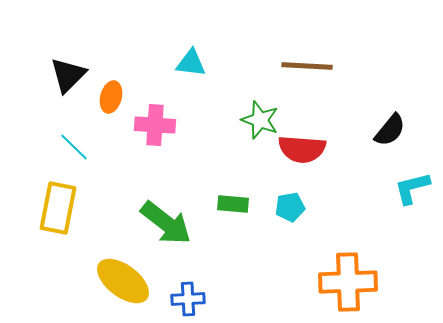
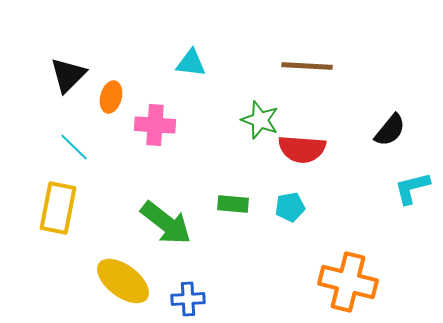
orange cross: rotated 16 degrees clockwise
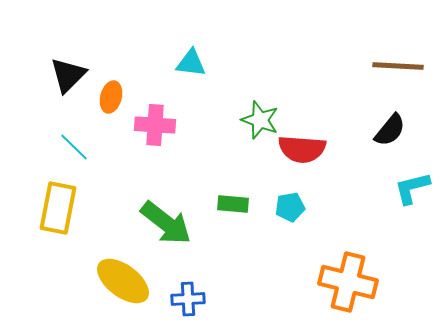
brown line: moved 91 px right
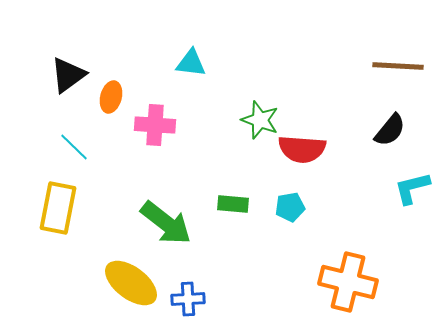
black triangle: rotated 9 degrees clockwise
yellow ellipse: moved 8 px right, 2 px down
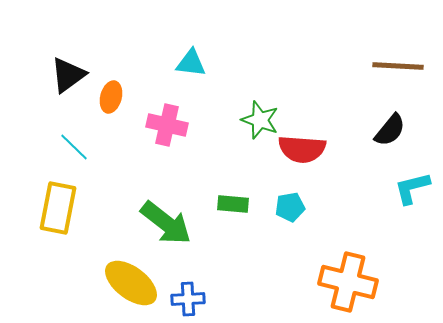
pink cross: moved 12 px right; rotated 9 degrees clockwise
